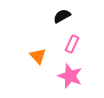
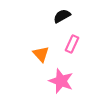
orange triangle: moved 3 px right, 2 px up
pink star: moved 9 px left, 5 px down
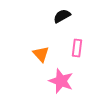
pink rectangle: moved 5 px right, 4 px down; rotated 18 degrees counterclockwise
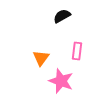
pink rectangle: moved 3 px down
orange triangle: moved 4 px down; rotated 18 degrees clockwise
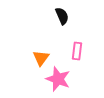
black semicircle: rotated 96 degrees clockwise
pink star: moved 3 px left, 2 px up
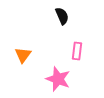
orange triangle: moved 18 px left, 3 px up
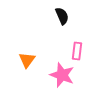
orange triangle: moved 4 px right, 5 px down
pink star: moved 4 px right, 4 px up
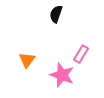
black semicircle: moved 6 px left, 2 px up; rotated 138 degrees counterclockwise
pink rectangle: moved 4 px right, 3 px down; rotated 24 degrees clockwise
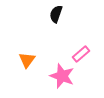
pink rectangle: rotated 18 degrees clockwise
pink star: moved 1 px down
